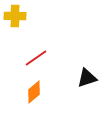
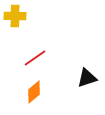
red line: moved 1 px left
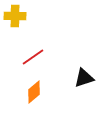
red line: moved 2 px left, 1 px up
black triangle: moved 3 px left
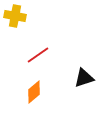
yellow cross: rotated 10 degrees clockwise
red line: moved 5 px right, 2 px up
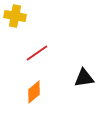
red line: moved 1 px left, 2 px up
black triangle: rotated 10 degrees clockwise
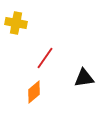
yellow cross: moved 1 px right, 7 px down
red line: moved 8 px right, 5 px down; rotated 20 degrees counterclockwise
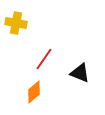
red line: moved 1 px left, 1 px down
black triangle: moved 4 px left, 5 px up; rotated 30 degrees clockwise
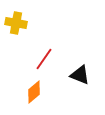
black triangle: moved 2 px down
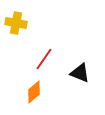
black triangle: moved 2 px up
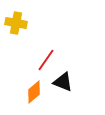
red line: moved 2 px right, 1 px down
black triangle: moved 17 px left, 9 px down
